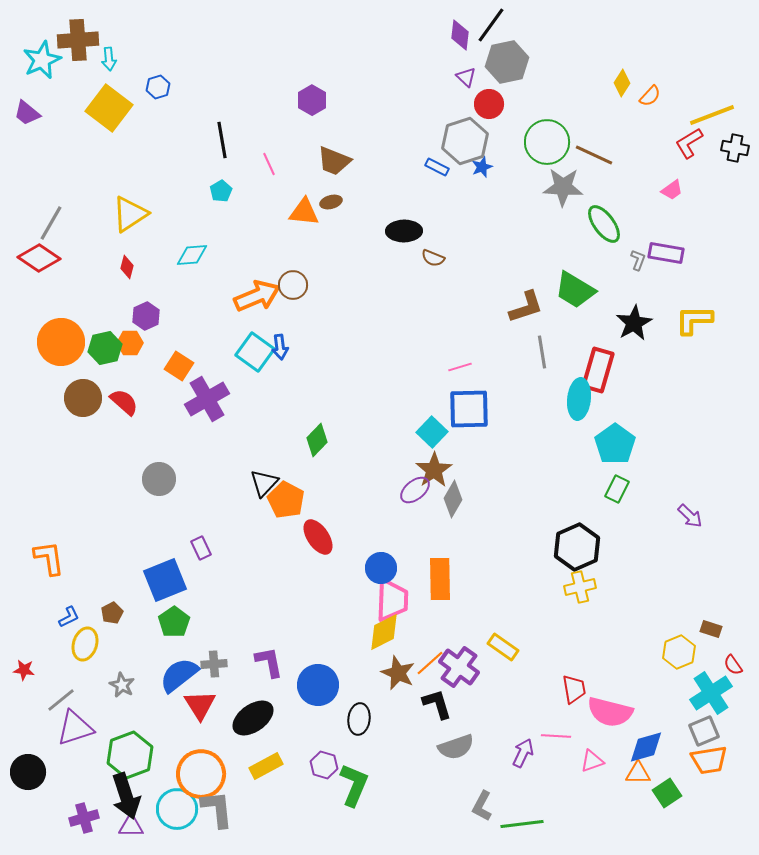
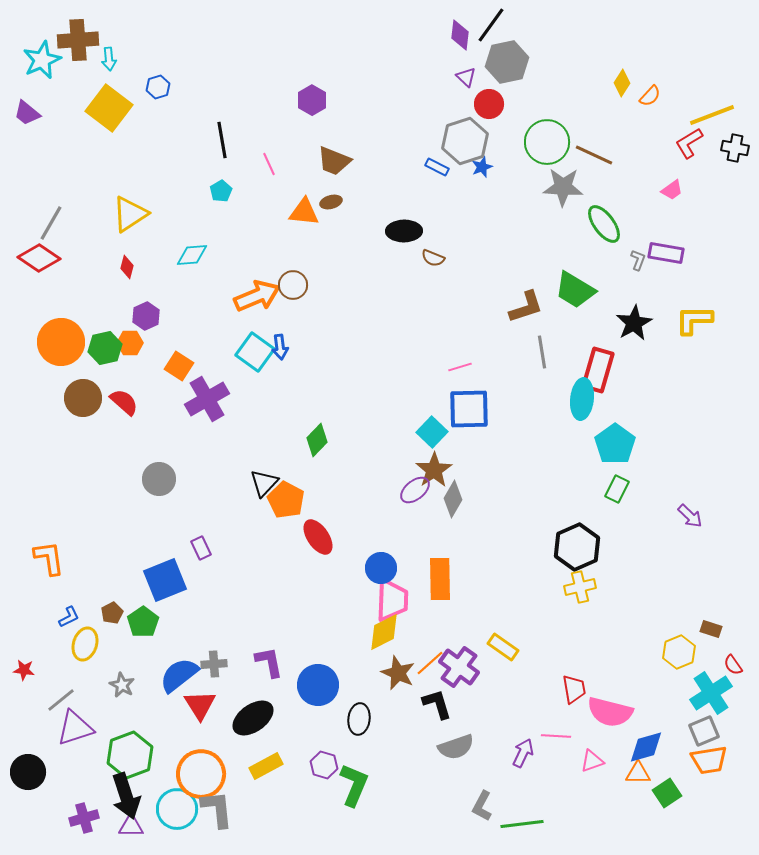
cyan ellipse at (579, 399): moved 3 px right
green pentagon at (174, 622): moved 31 px left
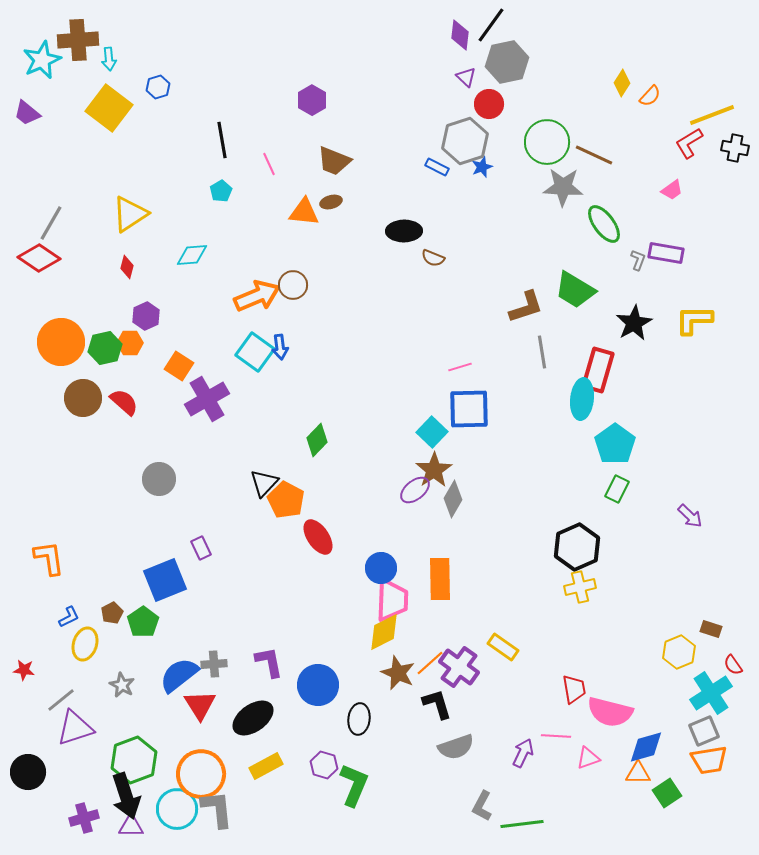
green hexagon at (130, 755): moved 4 px right, 5 px down
pink triangle at (592, 761): moved 4 px left, 3 px up
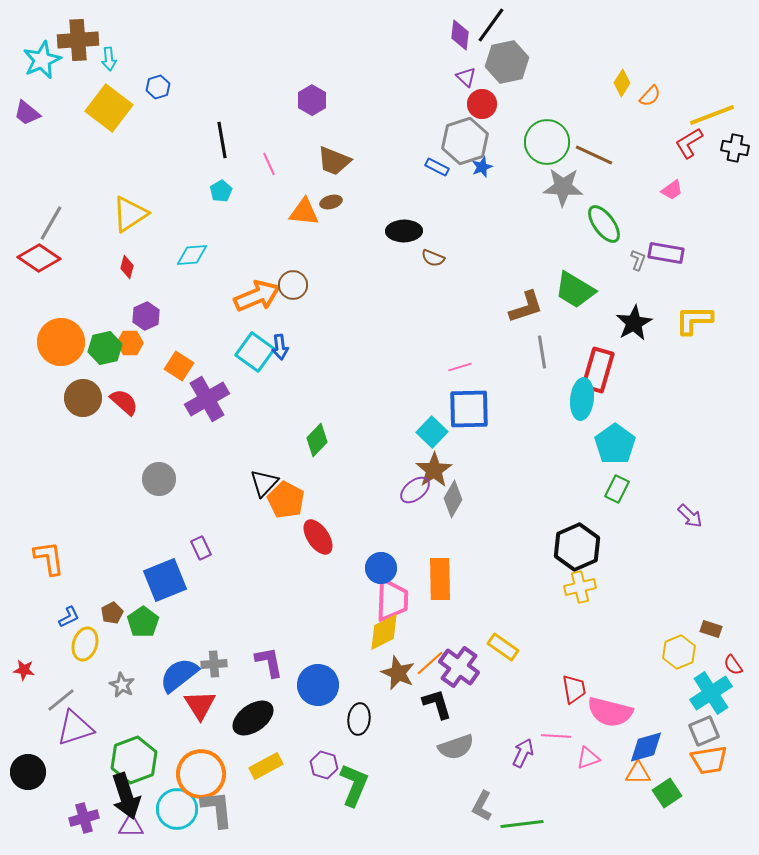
red circle at (489, 104): moved 7 px left
